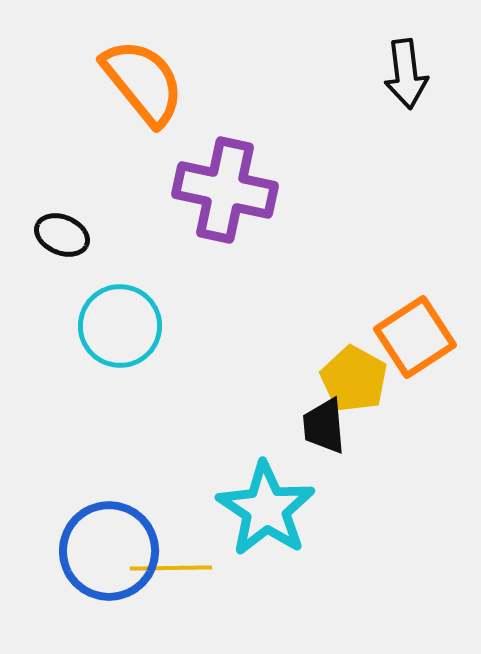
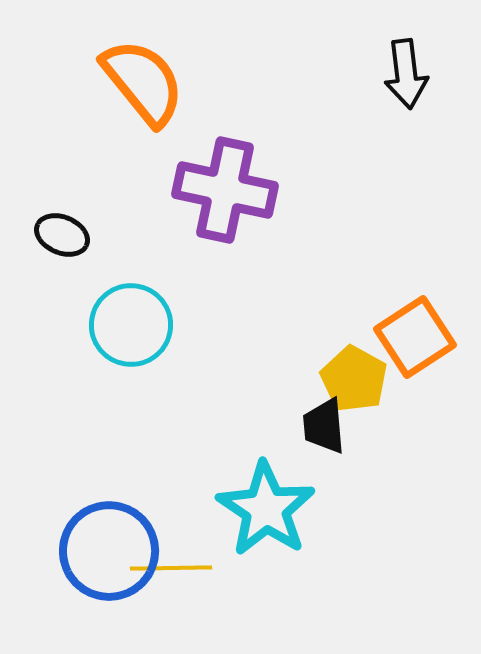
cyan circle: moved 11 px right, 1 px up
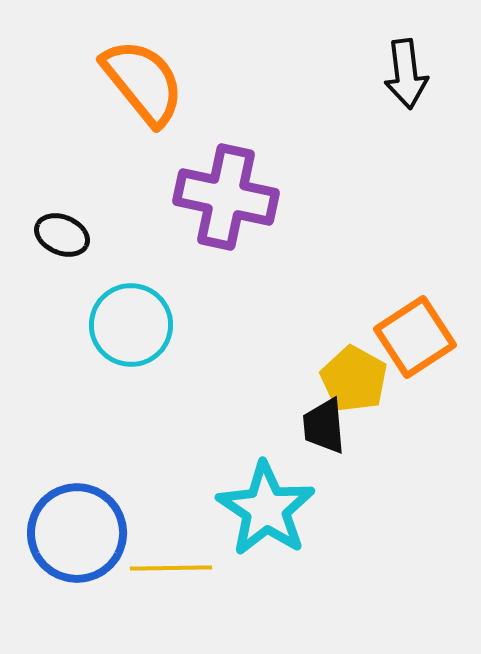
purple cross: moved 1 px right, 7 px down
blue circle: moved 32 px left, 18 px up
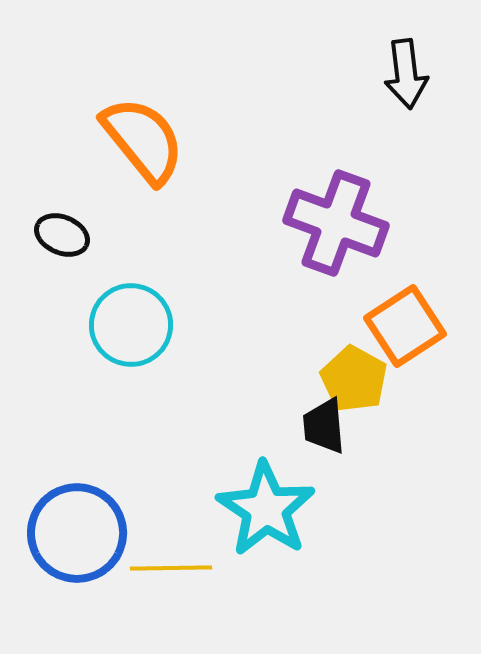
orange semicircle: moved 58 px down
purple cross: moved 110 px right, 26 px down; rotated 8 degrees clockwise
orange square: moved 10 px left, 11 px up
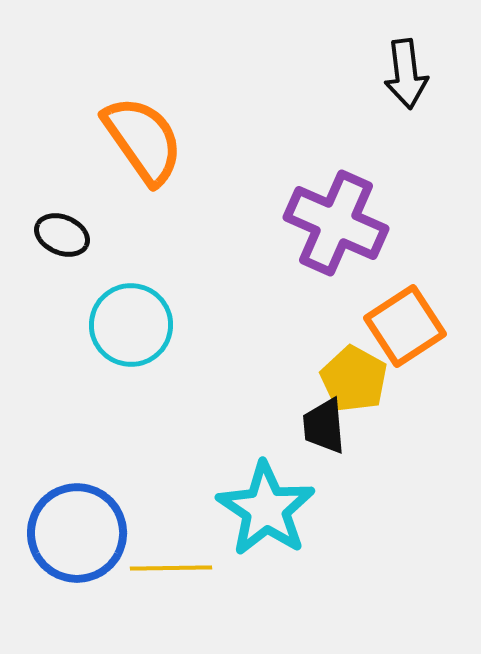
orange semicircle: rotated 4 degrees clockwise
purple cross: rotated 4 degrees clockwise
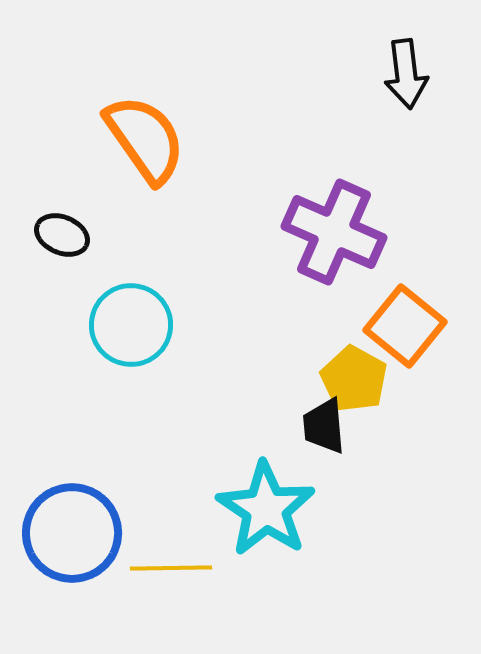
orange semicircle: moved 2 px right, 1 px up
purple cross: moved 2 px left, 9 px down
orange square: rotated 18 degrees counterclockwise
blue circle: moved 5 px left
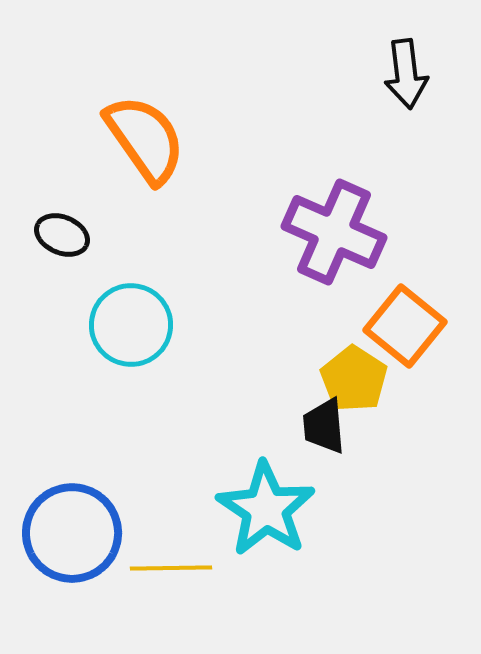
yellow pentagon: rotated 4 degrees clockwise
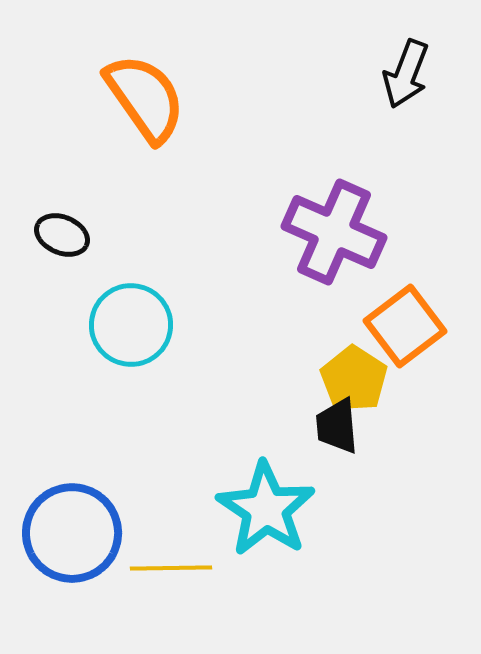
black arrow: rotated 28 degrees clockwise
orange semicircle: moved 41 px up
orange square: rotated 14 degrees clockwise
black trapezoid: moved 13 px right
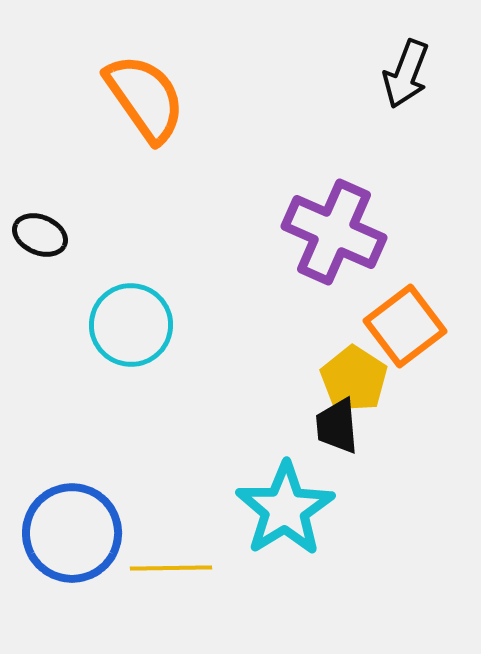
black ellipse: moved 22 px left
cyan star: moved 19 px right; rotated 6 degrees clockwise
